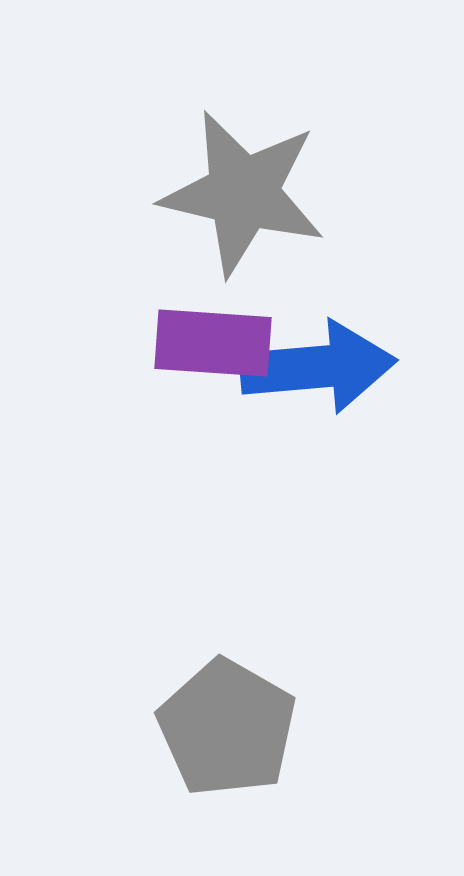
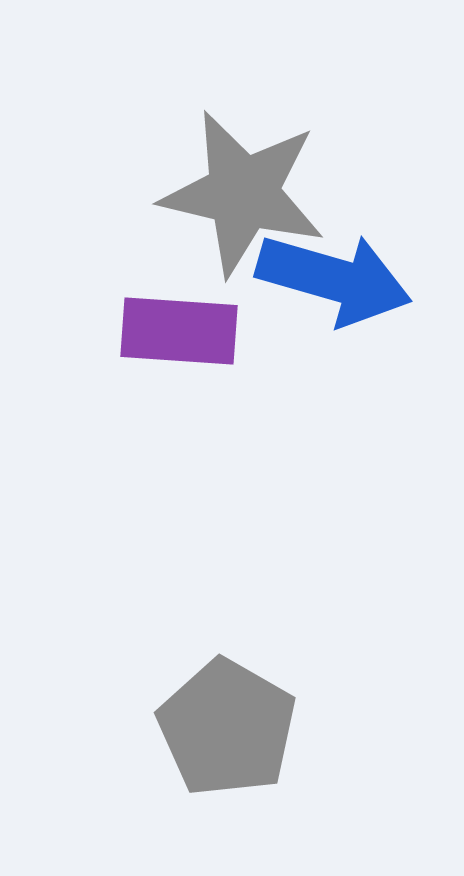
purple rectangle: moved 34 px left, 12 px up
blue arrow: moved 16 px right, 88 px up; rotated 21 degrees clockwise
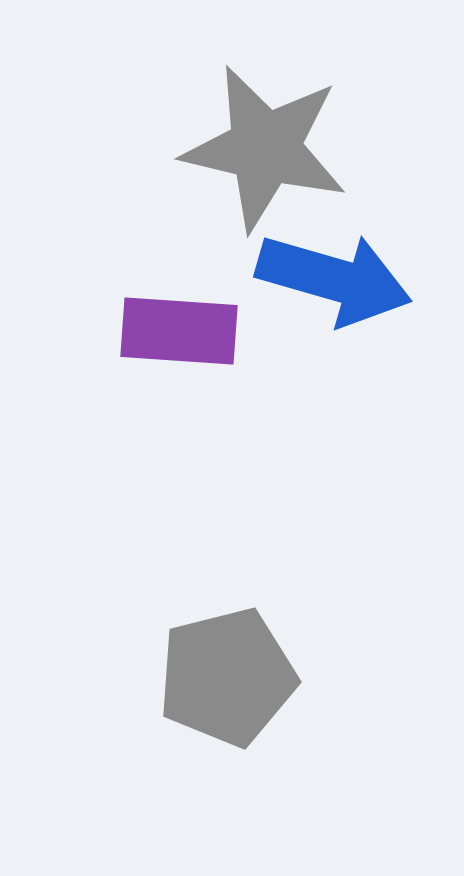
gray star: moved 22 px right, 45 px up
gray pentagon: moved 51 px up; rotated 28 degrees clockwise
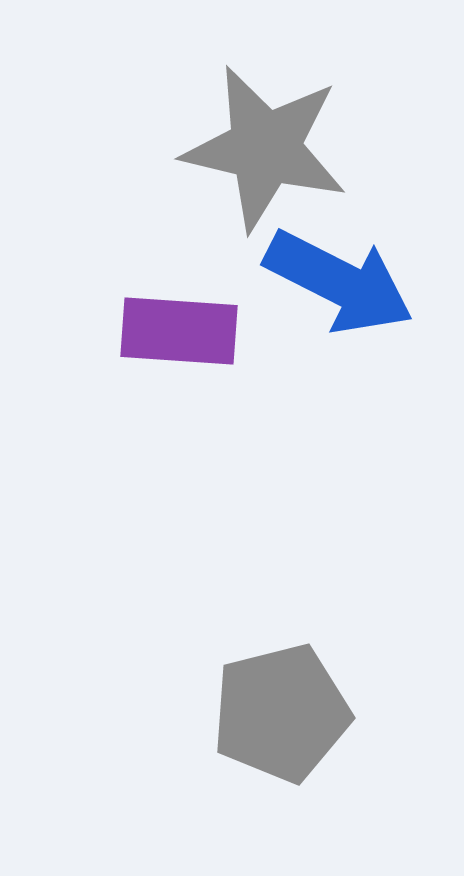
blue arrow: moved 5 px right, 3 px down; rotated 11 degrees clockwise
gray pentagon: moved 54 px right, 36 px down
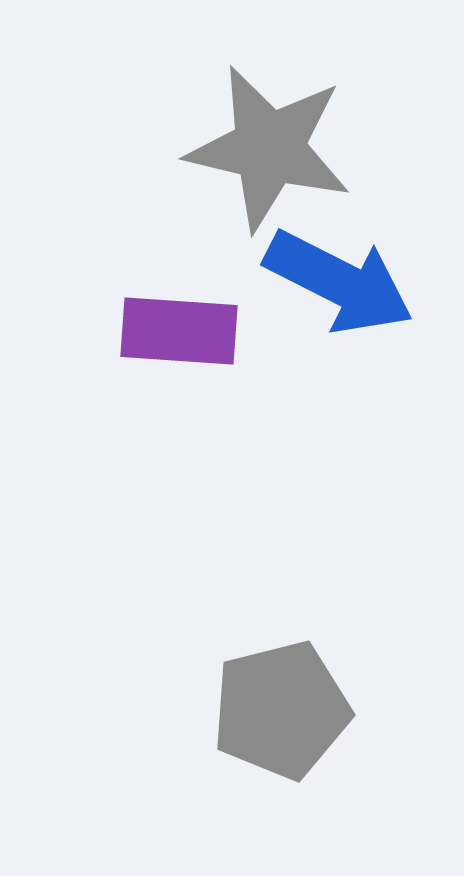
gray star: moved 4 px right
gray pentagon: moved 3 px up
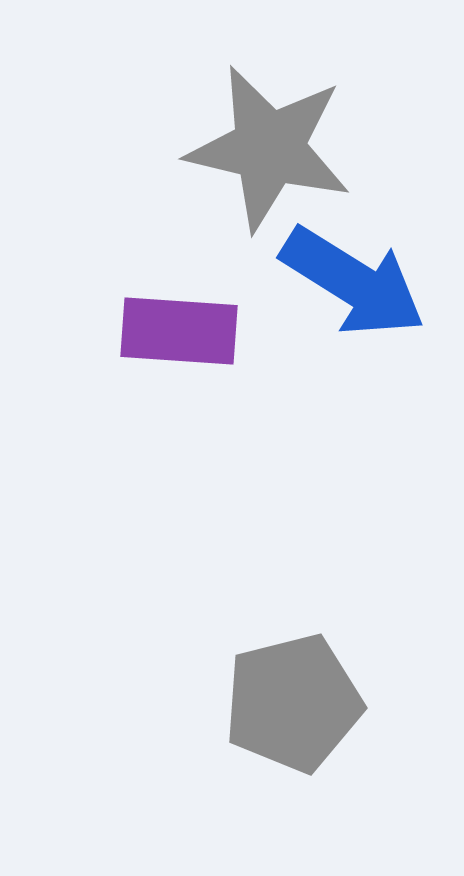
blue arrow: moved 14 px right; rotated 5 degrees clockwise
gray pentagon: moved 12 px right, 7 px up
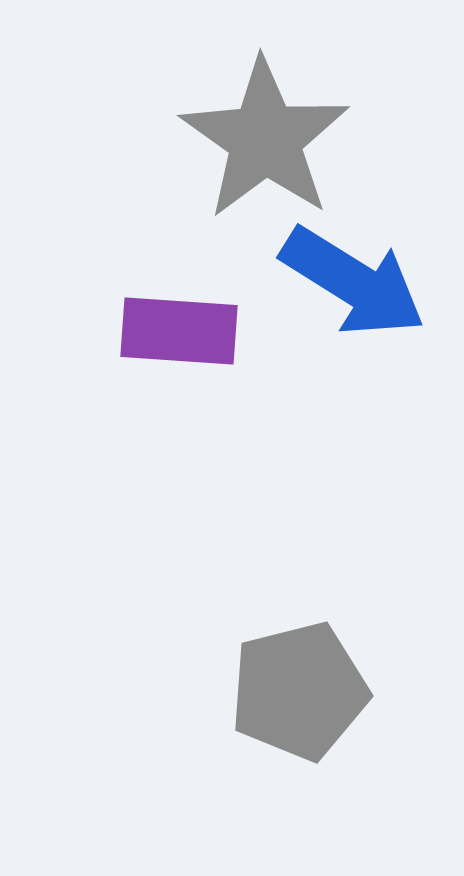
gray star: moved 4 px left, 9 px up; rotated 22 degrees clockwise
gray pentagon: moved 6 px right, 12 px up
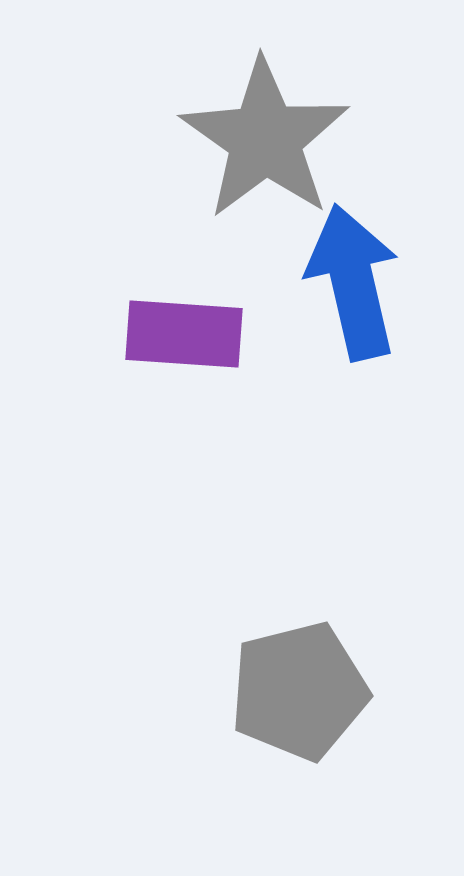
blue arrow: rotated 135 degrees counterclockwise
purple rectangle: moved 5 px right, 3 px down
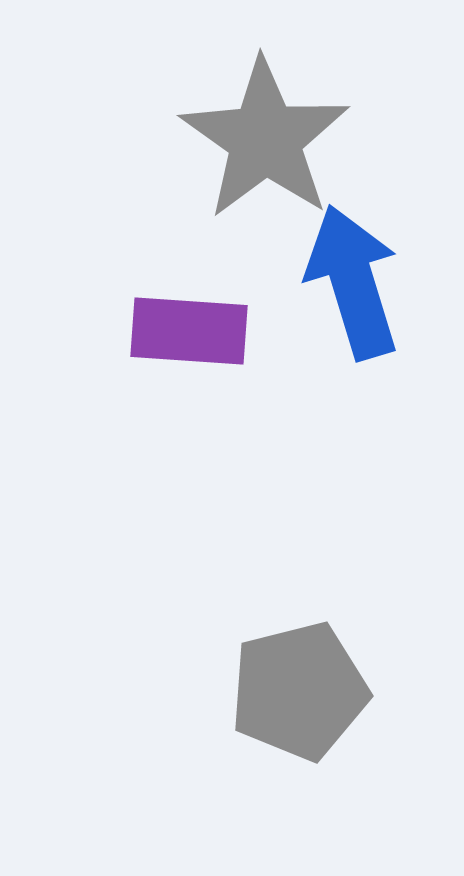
blue arrow: rotated 4 degrees counterclockwise
purple rectangle: moved 5 px right, 3 px up
